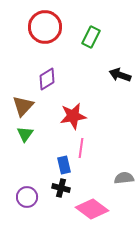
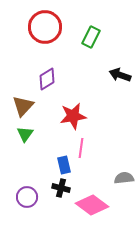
pink diamond: moved 4 px up
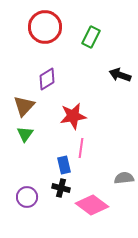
brown triangle: moved 1 px right
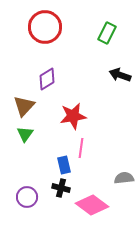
green rectangle: moved 16 px right, 4 px up
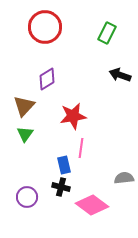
black cross: moved 1 px up
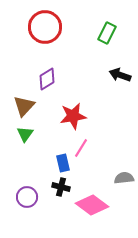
pink line: rotated 24 degrees clockwise
blue rectangle: moved 1 px left, 2 px up
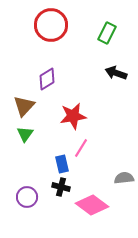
red circle: moved 6 px right, 2 px up
black arrow: moved 4 px left, 2 px up
blue rectangle: moved 1 px left, 1 px down
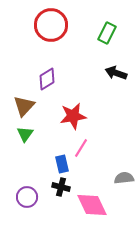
pink diamond: rotated 28 degrees clockwise
